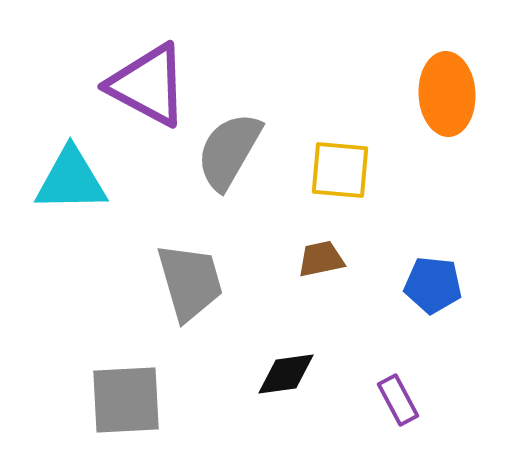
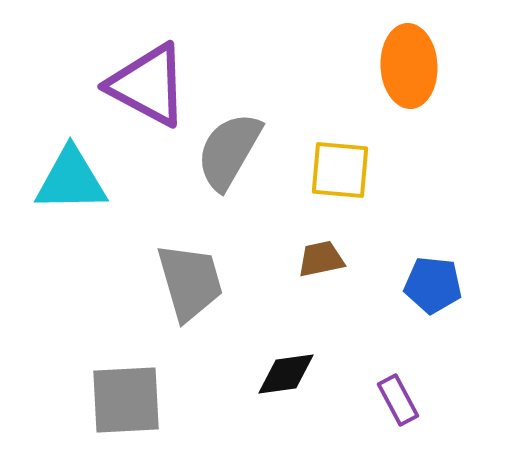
orange ellipse: moved 38 px left, 28 px up
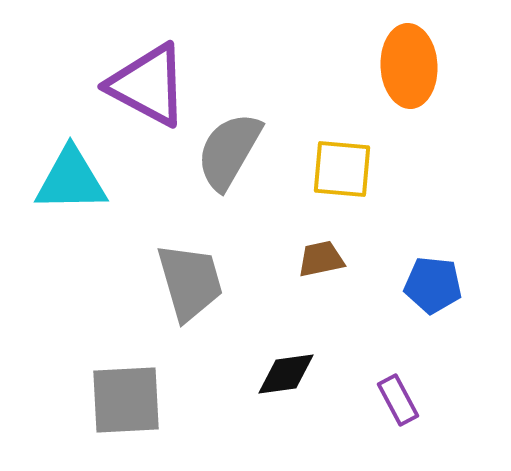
yellow square: moved 2 px right, 1 px up
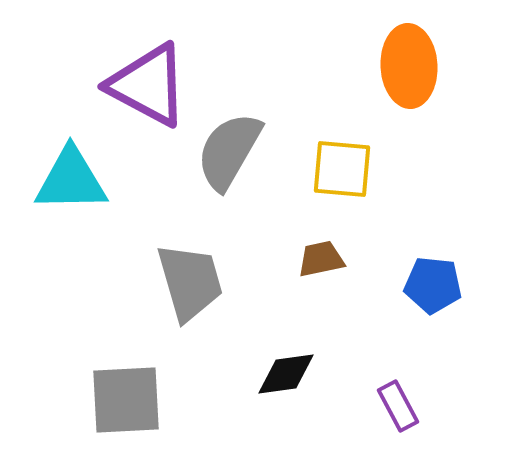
purple rectangle: moved 6 px down
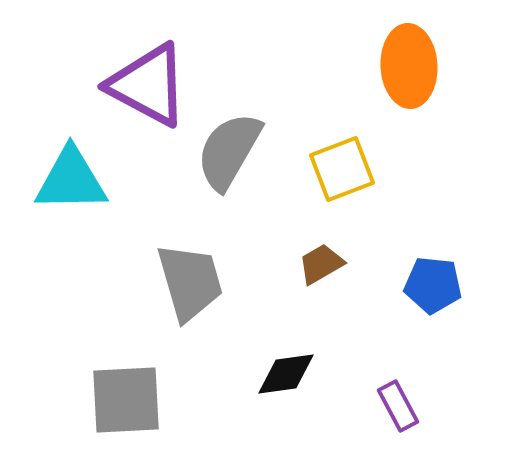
yellow square: rotated 26 degrees counterclockwise
brown trapezoid: moved 5 px down; rotated 18 degrees counterclockwise
